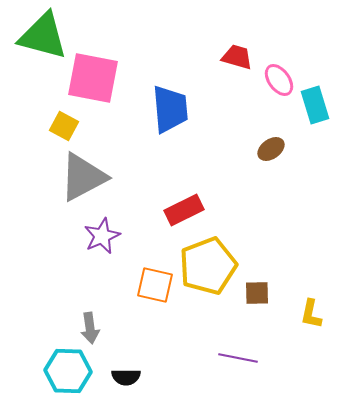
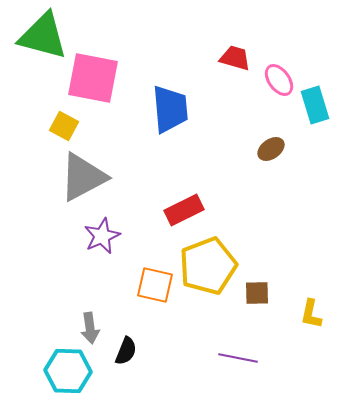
red trapezoid: moved 2 px left, 1 px down
black semicircle: moved 26 px up; rotated 68 degrees counterclockwise
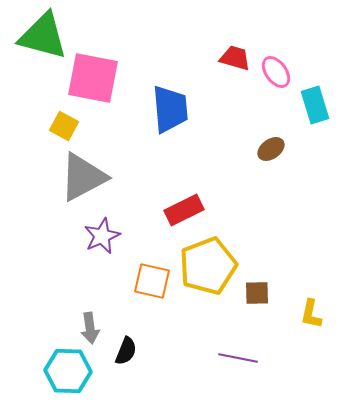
pink ellipse: moved 3 px left, 8 px up
orange square: moved 3 px left, 4 px up
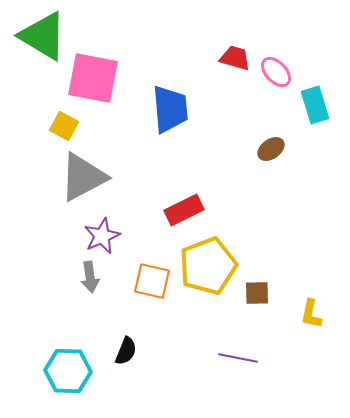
green triangle: rotated 16 degrees clockwise
pink ellipse: rotated 8 degrees counterclockwise
gray arrow: moved 51 px up
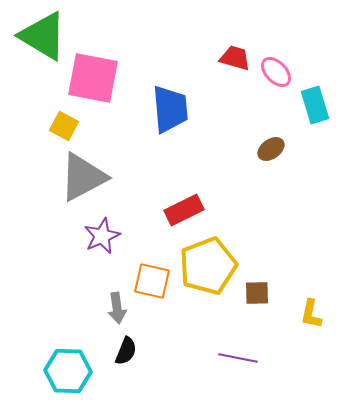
gray arrow: moved 27 px right, 31 px down
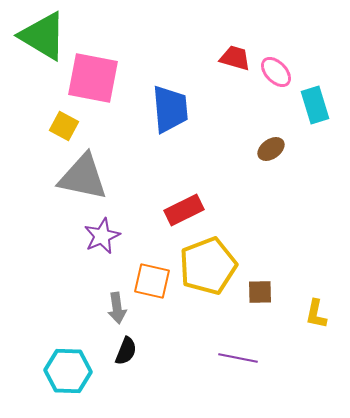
gray triangle: rotated 40 degrees clockwise
brown square: moved 3 px right, 1 px up
yellow L-shape: moved 5 px right
